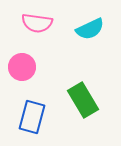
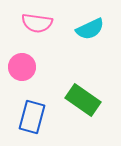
green rectangle: rotated 24 degrees counterclockwise
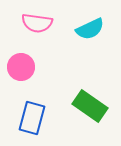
pink circle: moved 1 px left
green rectangle: moved 7 px right, 6 px down
blue rectangle: moved 1 px down
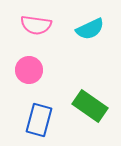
pink semicircle: moved 1 px left, 2 px down
pink circle: moved 8 px right, 3 px down
blue rectangle: moved 7 px right, 2 px down
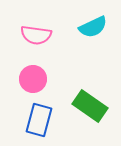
pink semicircle: moved 10 px down
cyan semicircle: moved 3 px right, 2 px up
pink circle: moved 4 px right, 9 px down
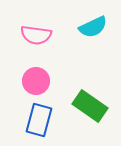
pink circle: moved 3 px right, 2 px down
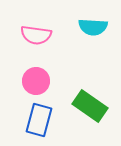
cyan semicircle: rotated 28 degrees clockwise
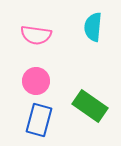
cyan semicircle: rotated 92 degrees clockwise
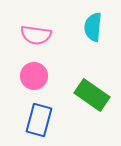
pink circle: moved 2 px left, 5 px up
green rectangle: moved 2 px right, 11 px up
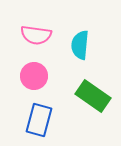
cyan semicircle: moved 13 px left, 18 px down
green rectangle: moved 1 px right, 1 px down
